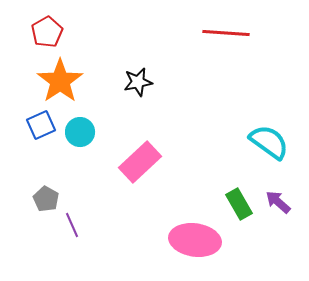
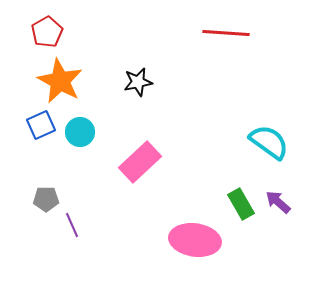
orange star: rotated 9 degrees counterclockwise
gray pentagon: rotated 30 degrees counterclockwise
green rectangle: moved 2 px right
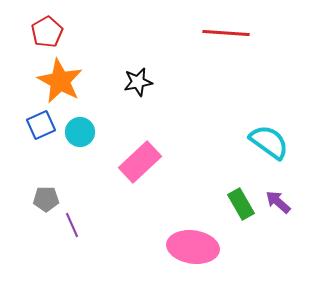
pink ellipse: moved 2 px left, 7 px down
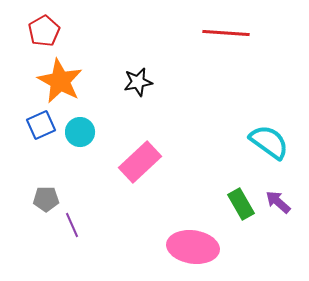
red pentagon: moved 3 px left, 1 px up
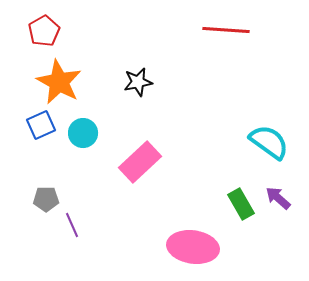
red line: moved 3 px up
orange star: moved 1 px left, 1 px down
cyan circle: moved 3 px right, 1 px down
purple arrow: moved 4 px up
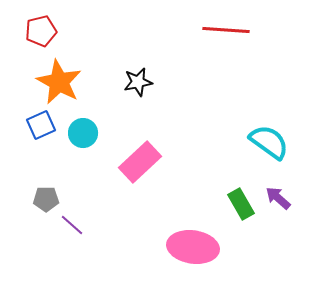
red pentagon: moved 3 px left; rotated 16 degrees clockwise
purple line: rotated 25 degrees counterclockwise
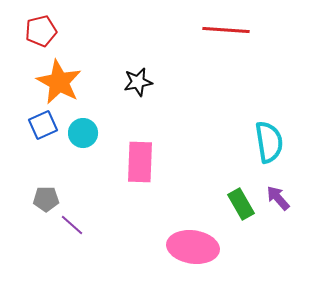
blue square: moved 2 px right
cyan semicircle: rotated 45 degrees clockwise
pink rectangle: rotated 45 degrees counterclockwise
purple arrow: rotated 8 degrees clockwise
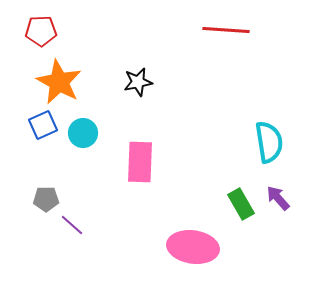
red pentagon: rotated 12 degrees clockwise
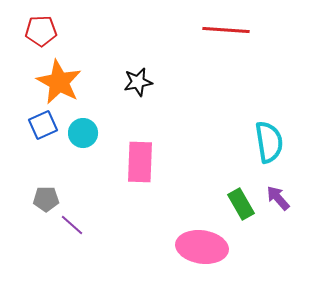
pink ellipse: moved 9 px right
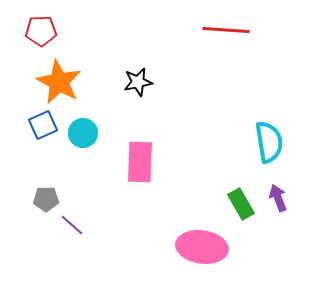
purple arrow: rotated 20 degrees clockwise
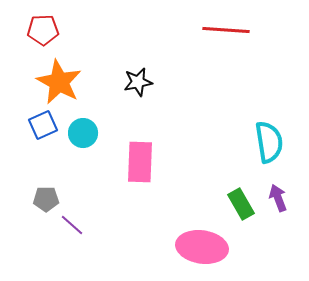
red pentagon: moved 2 px right, 1 px up
